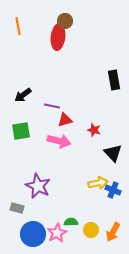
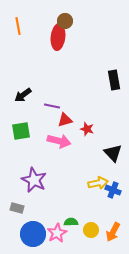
red star: moved 7 px left, 1 px up
purple star: moved 4 px left, 6 px up
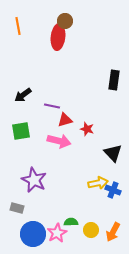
black rectangle: rotated 18 degrees clockwise
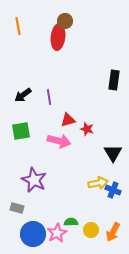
purple line: moved 3 px left, 9 px up; rotated 70 degrees clockwise
red triangle: moved 3 px right
black triangle: rotated 12 degrees clockwise
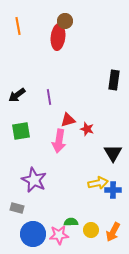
black arrow: moved 6 px left
pink arrow: rotated 85 degrees clockwise
blue cross: rotated 21 degrees counterclockwise
pink star: moved 2 px right, 2 px down; rotated 24 degrees clockwise
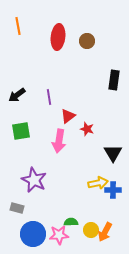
brown circle: moved 22 px right, 20 px down
red triangle: moved 4 px up; rotated 21 degrees counterclockwise
orange arrow: moved 8 px left
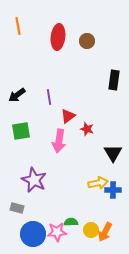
pink star: moved 2 px left, 3 px up
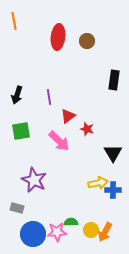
orange line: moved 4 px left, 5 px up
black arrow: rotated 36 degrees counterclockwise
pink arrow: rotated 55 degrees counterclockwise
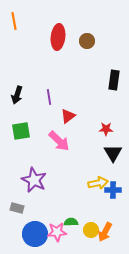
red star: moved 19 px right; rotated 16 degrees counterclockwise
blue circle: moved 2 px right
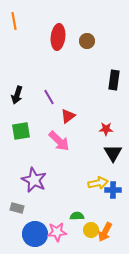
purple line: rotated 21 degrees counterclockwise
green semicircle: moved 6 px right, 6 px up
